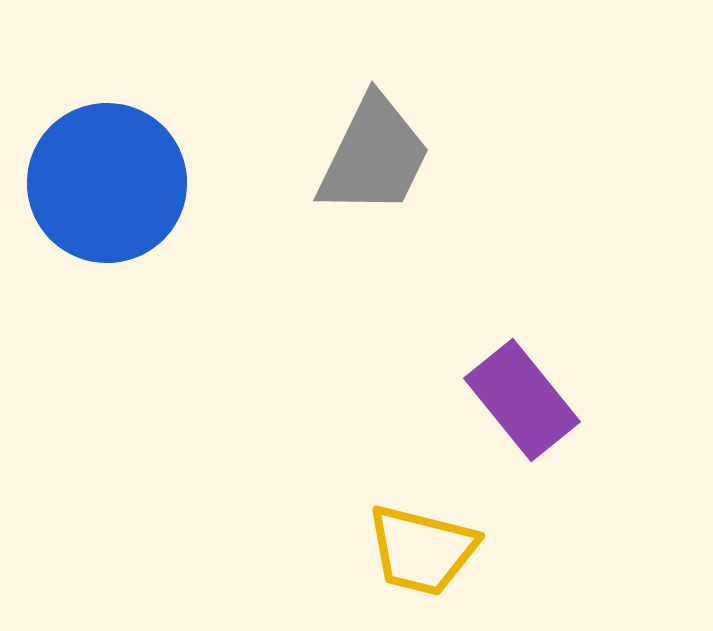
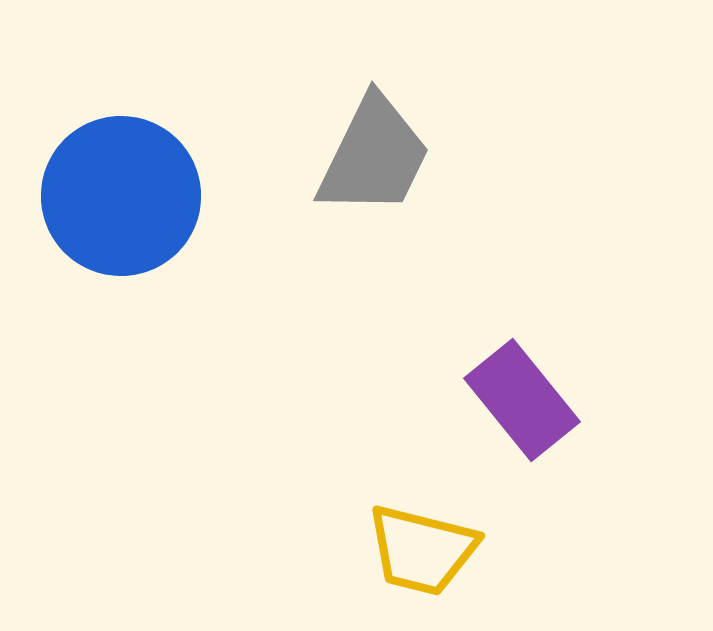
blue circle: moved 14 px right, 13 px down
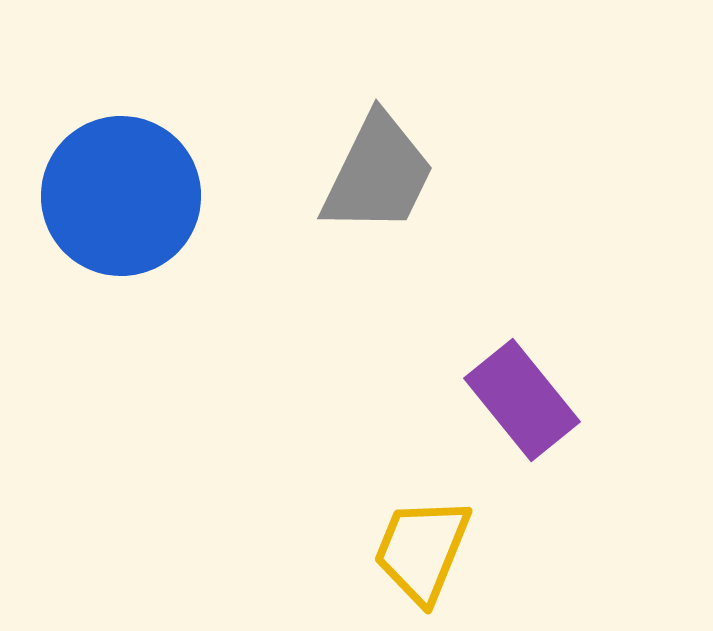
gray trapezoid: moved 4 px right, 18 px down
yellow trapezoid: rotated 98 degrees clockwise
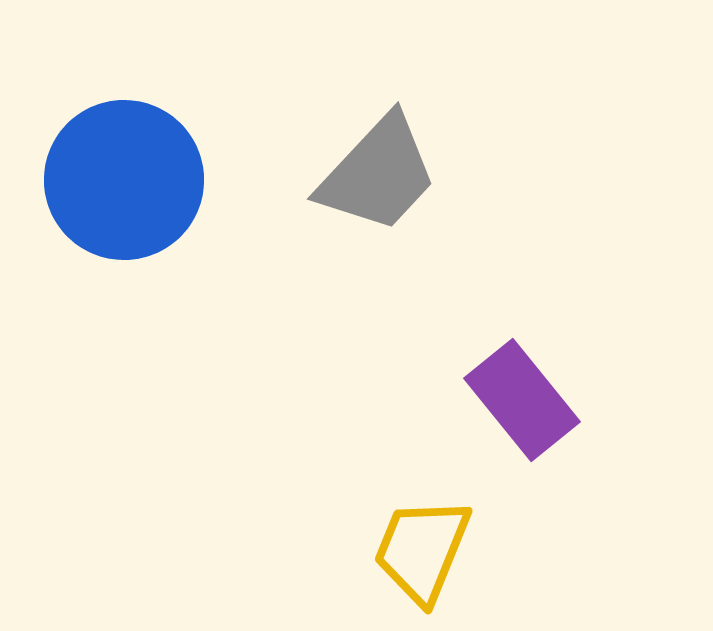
gray trapezoid: rotated 17 degrees clockwise
blue circle: moved 3 px right, 16 px up
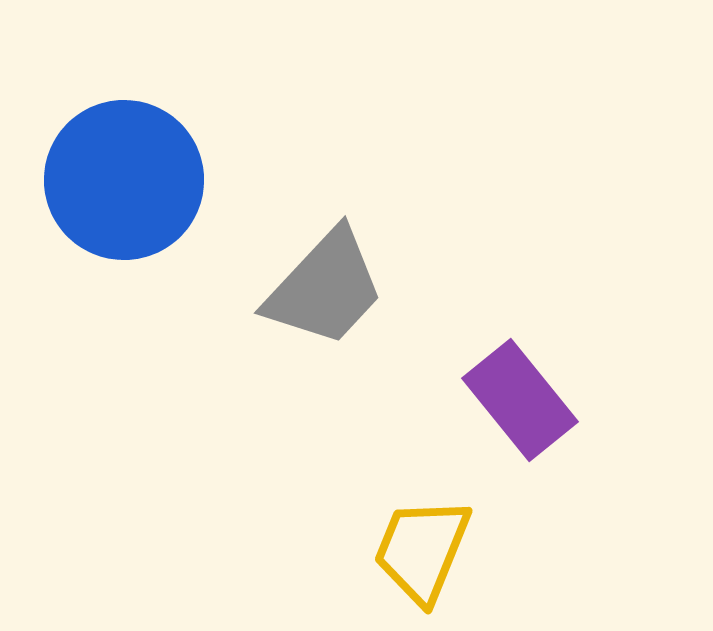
gray trapezoid: moved 53 px left, 114 px down
purple rectangle: moved 2 px left
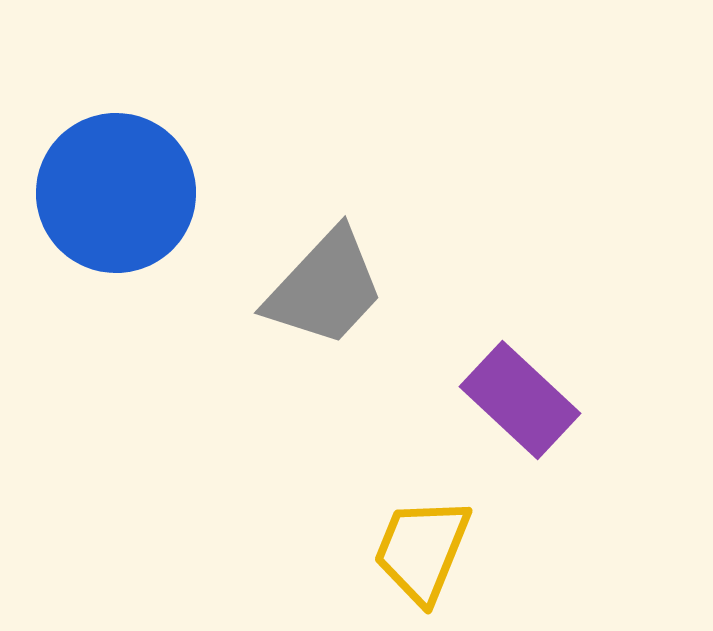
blue circle: moved 8 px left, 13 px down
purple rectangle: rotated 8 degrees counterclockwise
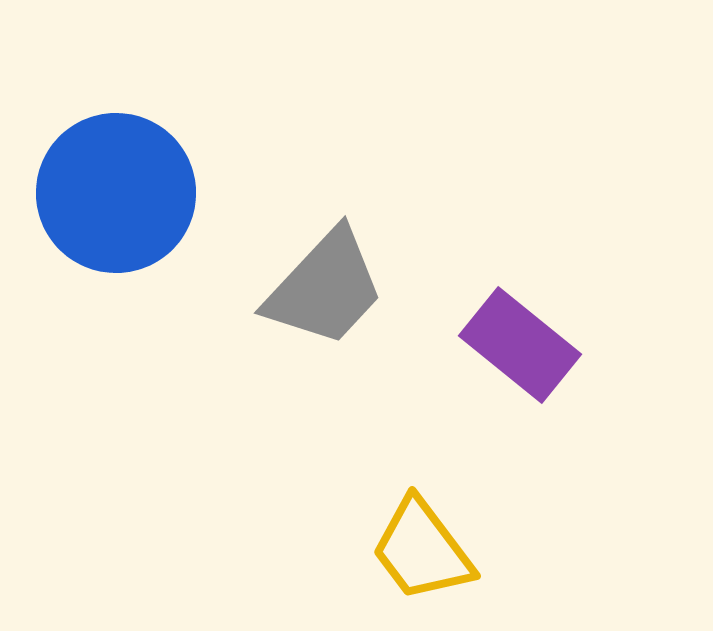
purple rectangle: moved 55 px up; rotated 4 degrees counterclockwise
yellow trapezoid: rotated 59 degrees counterclockwise
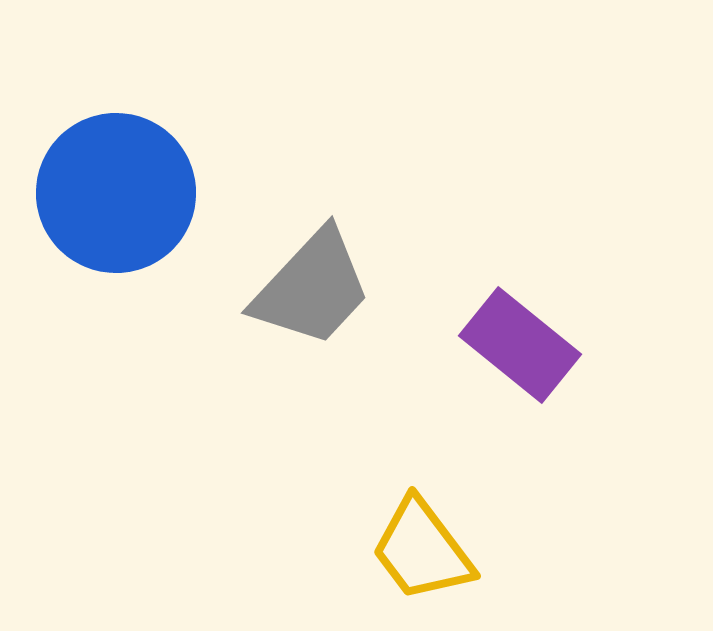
gray trapezoid: moved 13 px left
